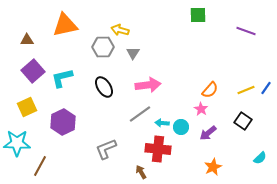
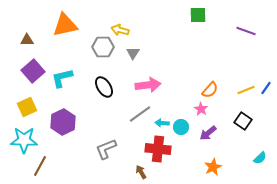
cyan star: moved 7 px right, 3 px up
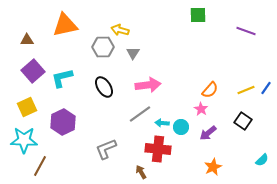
cyan semicircle: moved 2 px right, 2 px down
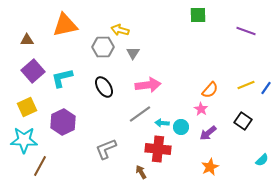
yellow line: moved 5 px up
orange star: moved 3 px left
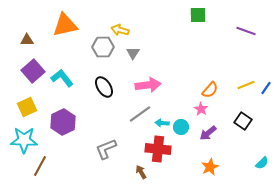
cyan L-shape: rotated 65 degrees clockwise
cyan semicircle: moved 3 px down
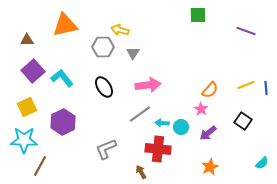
blue line: rotated 40 degrees counterclockwise
